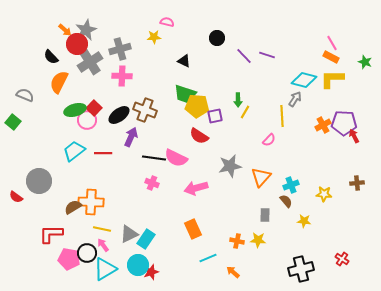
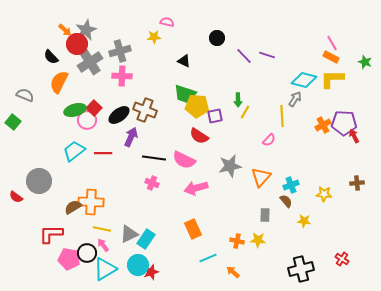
gray cross at (120, 49): moved 2 px down
pink semicircle at (176, 158): moved 8 px right, 2 px down
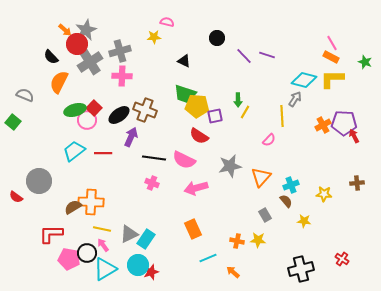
gray rectangle at (265, 215): rotated 32 degrees counterclockwise
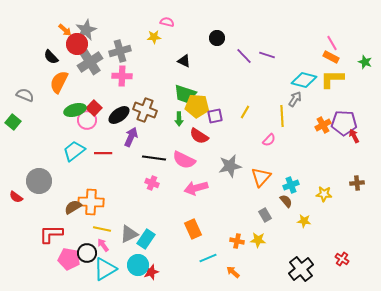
green arrow at (238, 100): moved 59 px left, 19 px down
black cross at (301, 269): rotated 25 degrees counterclockwise
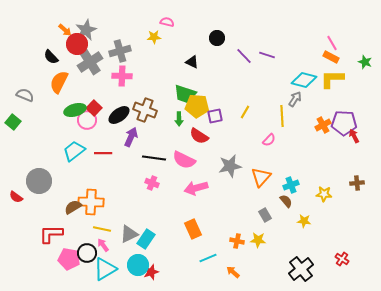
black triangle at (184, 61): moved 8 px right, 1 px down
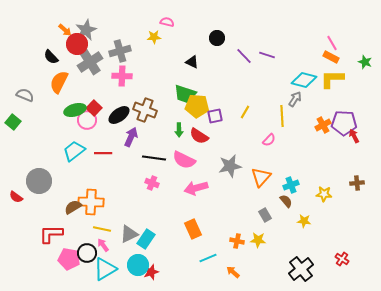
green arrow at (179, 119): moved 11 px down
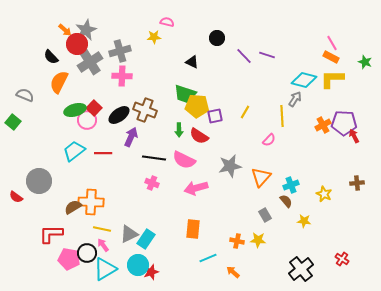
yellow star at (324, 194): rotated 21 degrees clockwise
orange rectangle at (193, 229): rotated 30 degrees clockwise
